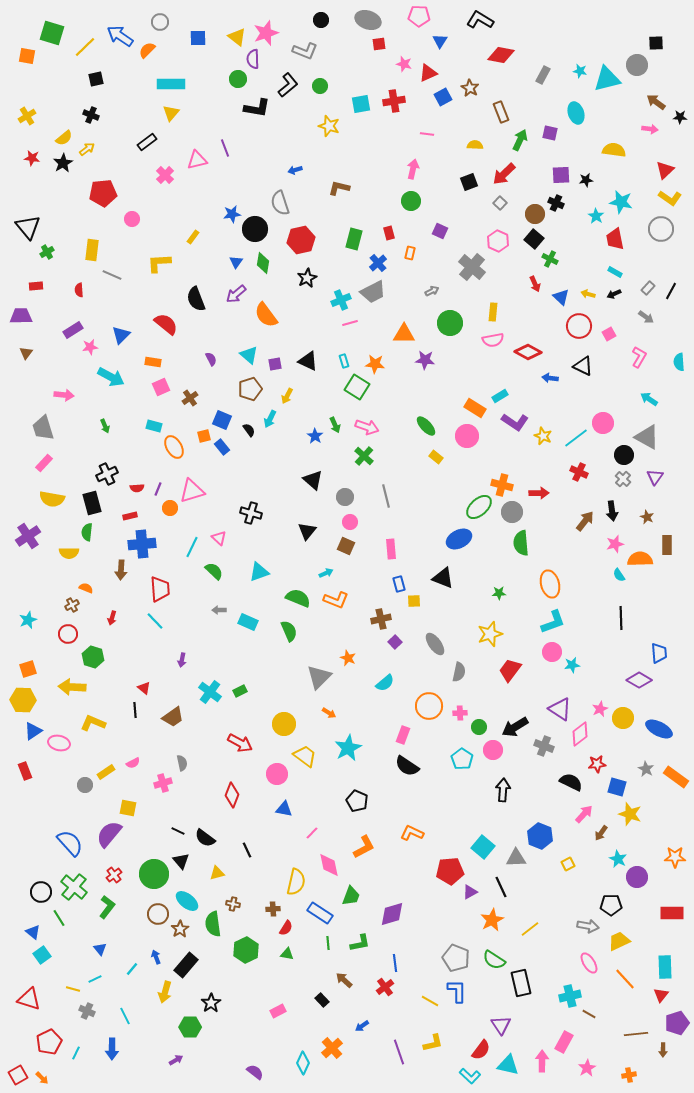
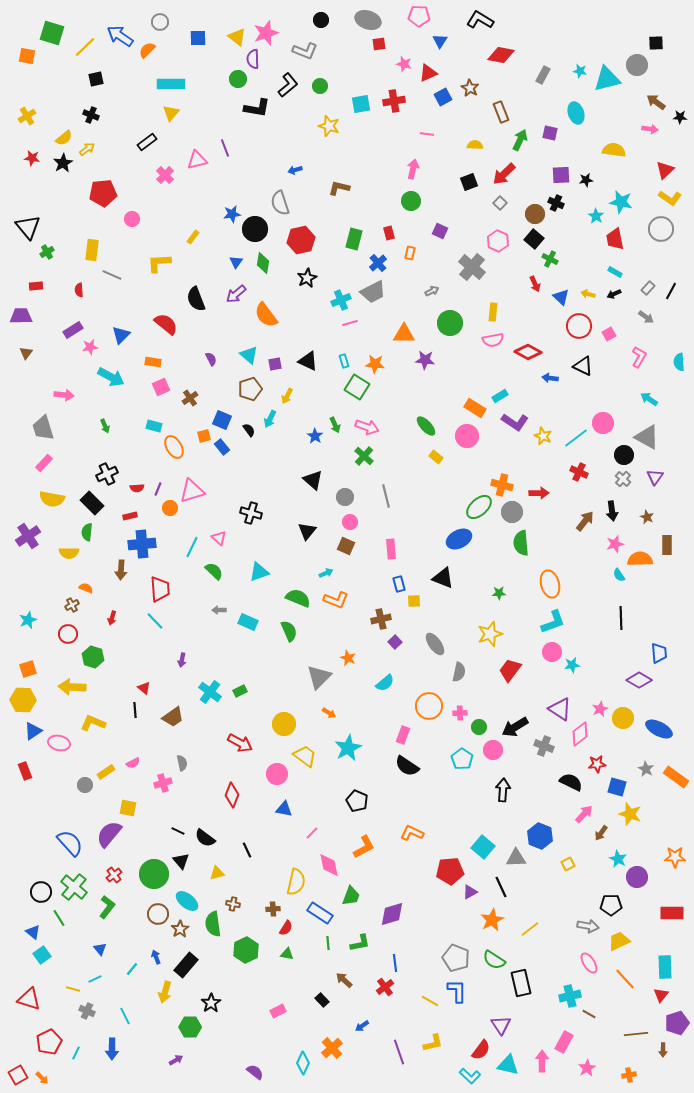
black rectangle at (92, 503): rotated 30 degrees counterclockwise
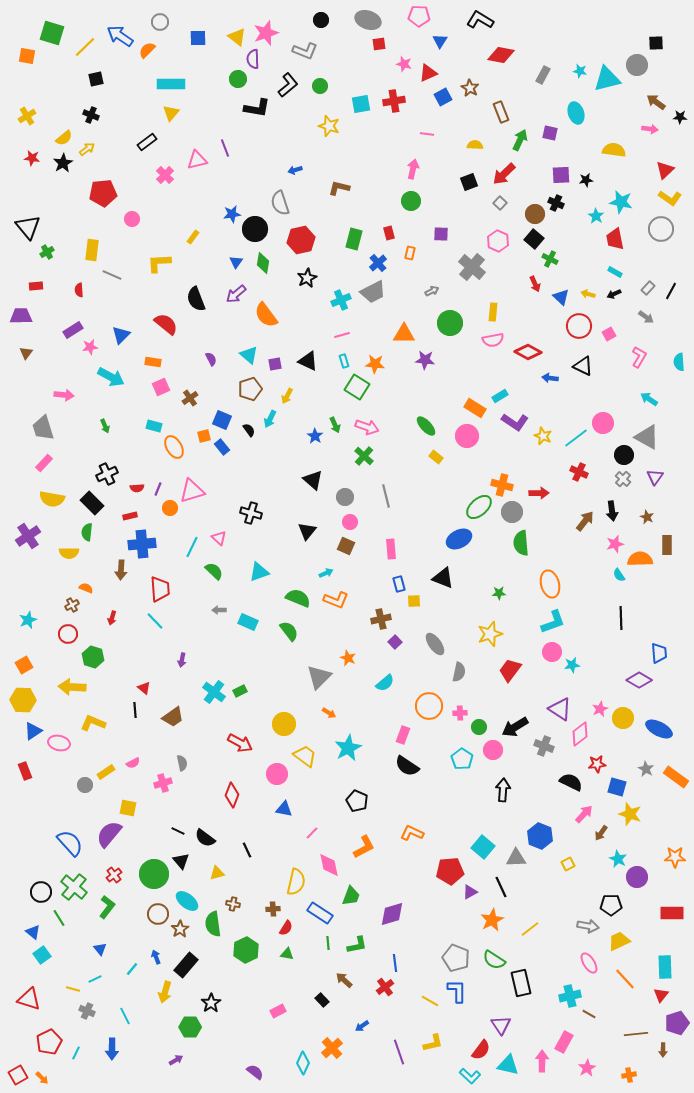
purple square at (440, 231): moved 1 px right, 3 px down; rotated 21 degrees counterclockwise
pink line at (350, 323): moved 8 px left, 12 px down
green semicircle at (289, 631): rotated 15 degrees counterclockwise
orange square at (28, 669): moved 4 px left, 4 px up; rotated 12 degrees counterclockwise
cyan cross at (210, 692): moved 4 px right
green L-shape at (360, 943): moved 3 px left, 2 px down
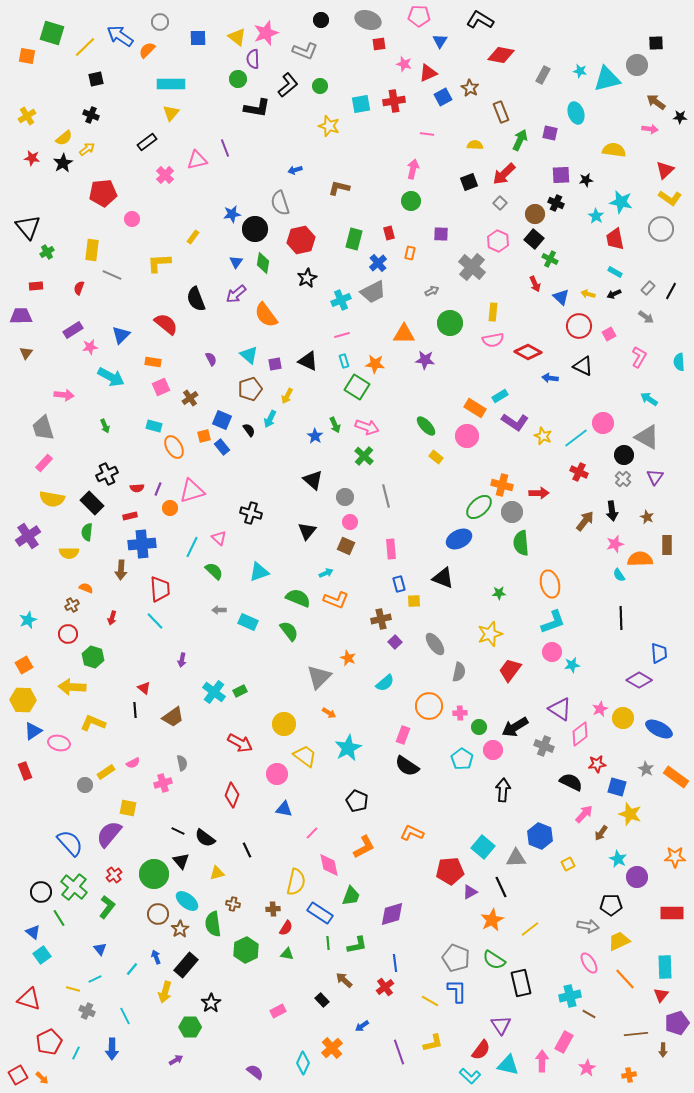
red semicircle at (79, 290): moved 2 px up; rotated 24 degrees clockwise
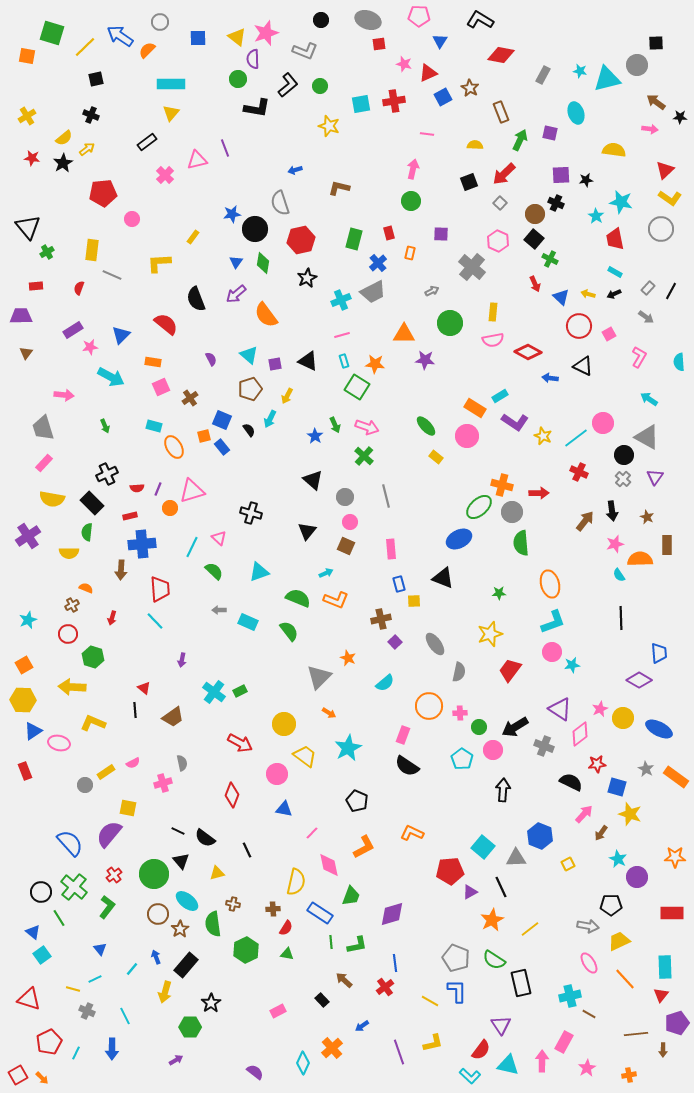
green line at (328, 943): moved 3 px right, 1 px up
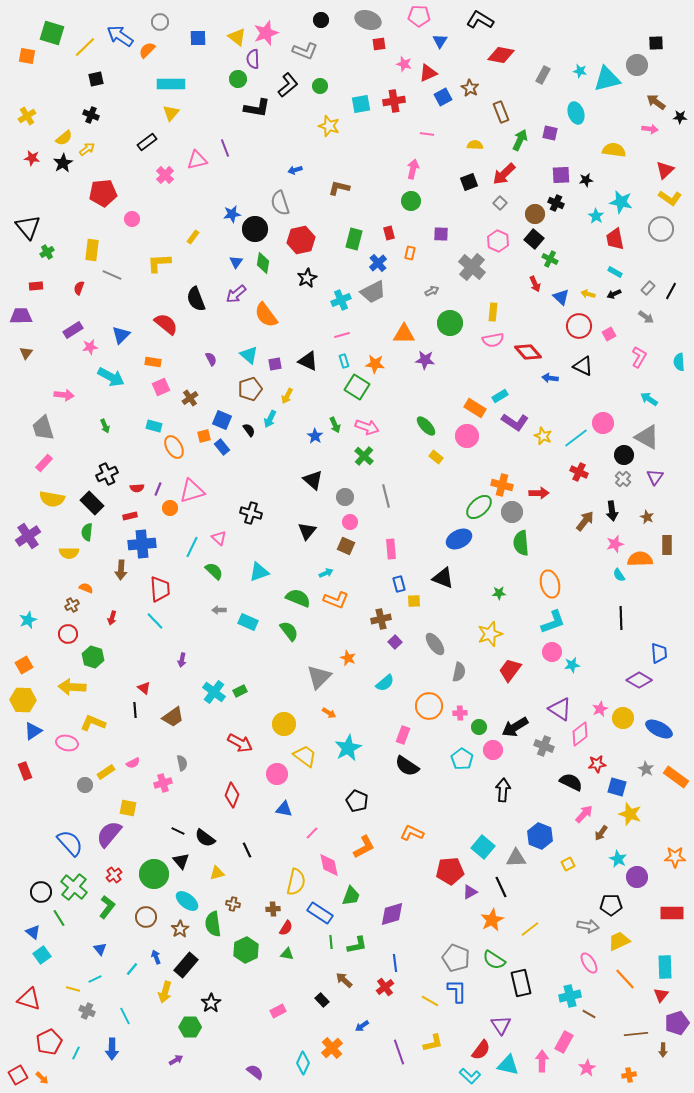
red diamond at (528, 352): rotated 20 degrees clockwise
pink ellipse at (59, 743): moved 8 px right
brown circle at (158, 914): moved 12 px left, 3 px down
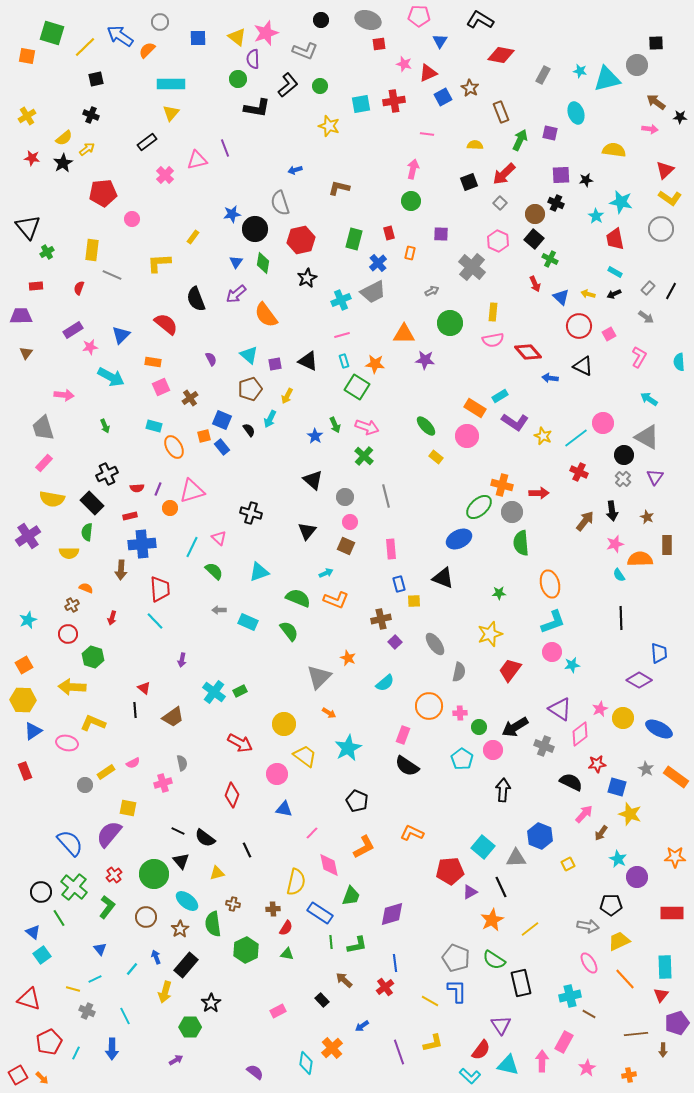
cyan diamond at (303, 1063): moved 3 px right; rotated 15 degrees counterclockwise
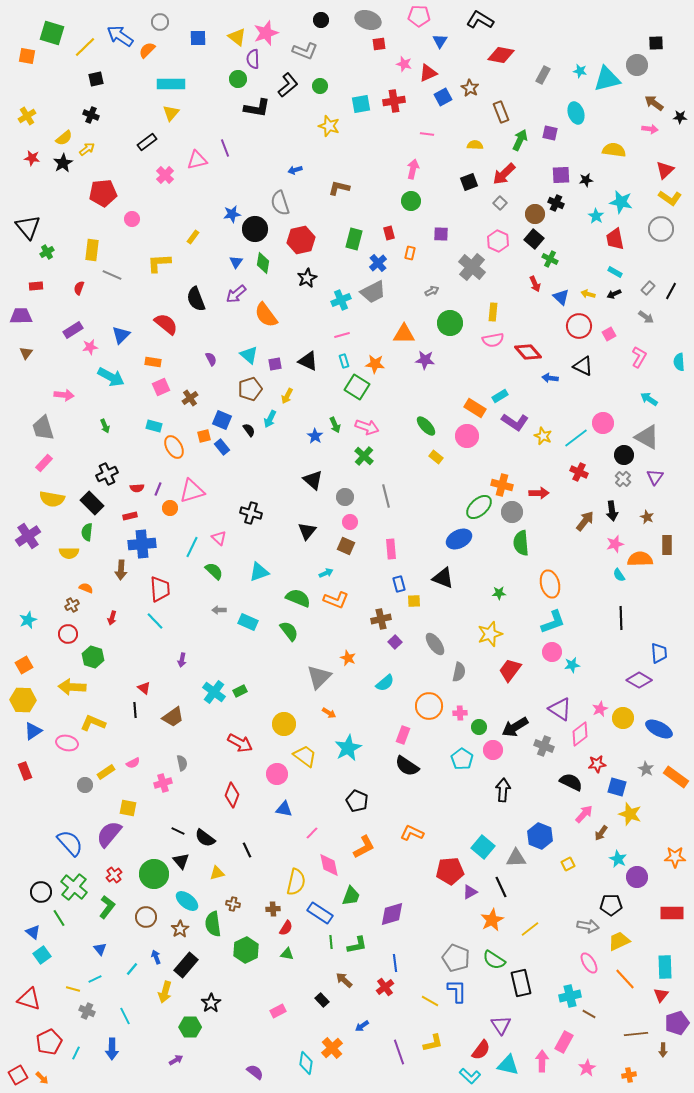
brown arrow at (656, 102): moved 2 px left, 1 px down
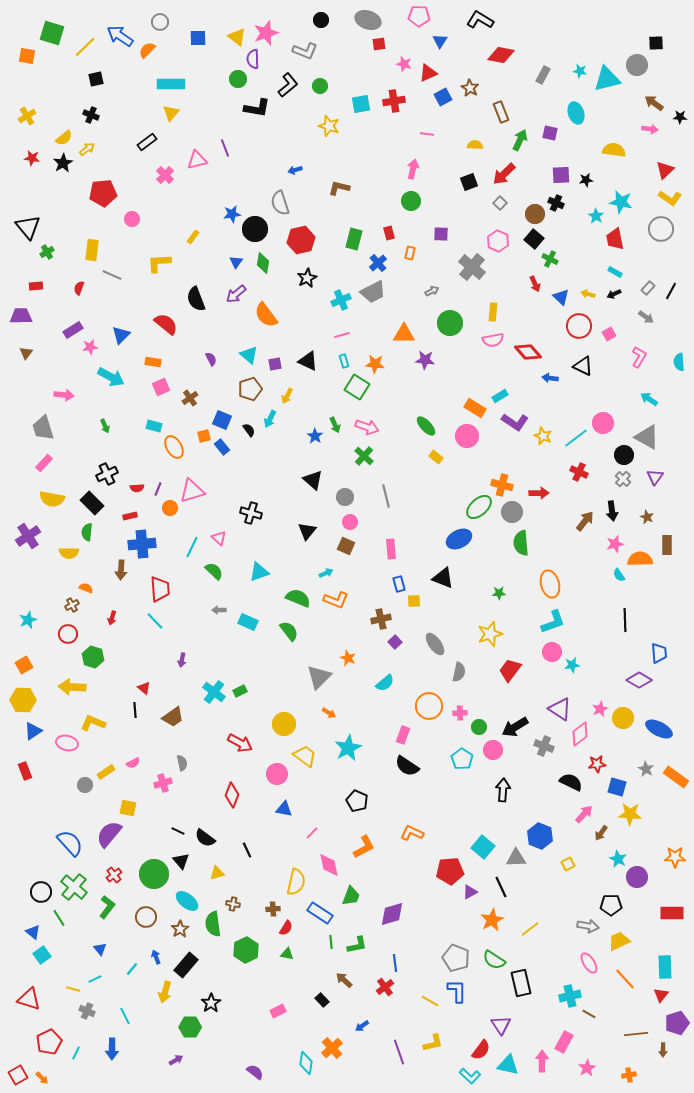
black line at (621, 618): moved 4 px right, 2 px down
yellow star at (630, 814): rotated 15 degrees counterclockwise
